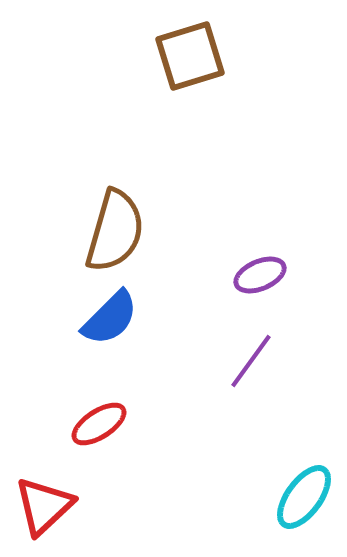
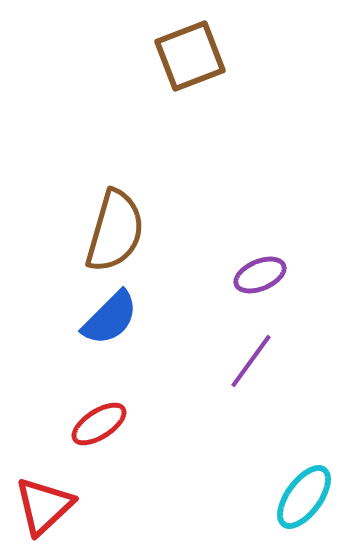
brown square: rotated 4 degrees counterclockwise
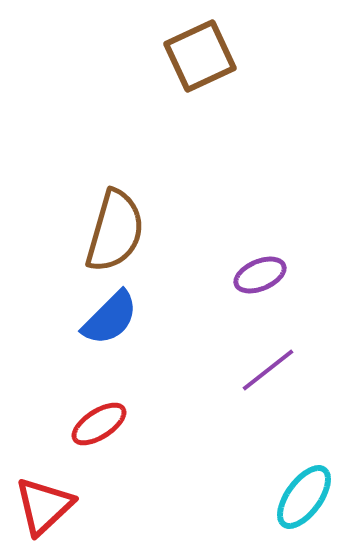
brown square: moved 10 px right; rotated 4 degrees counterclockwise
purple line: moved 17 px right, 9 px down; rotated 16 degrees clockwise
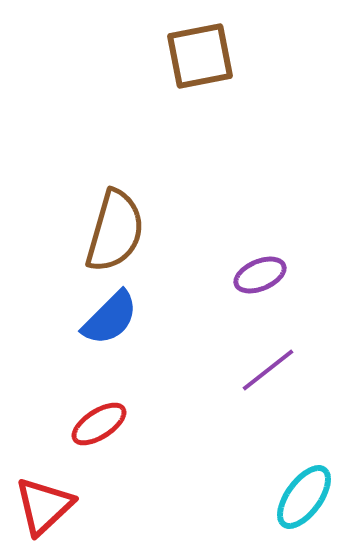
brown square: rotated 14 degrees clockwise
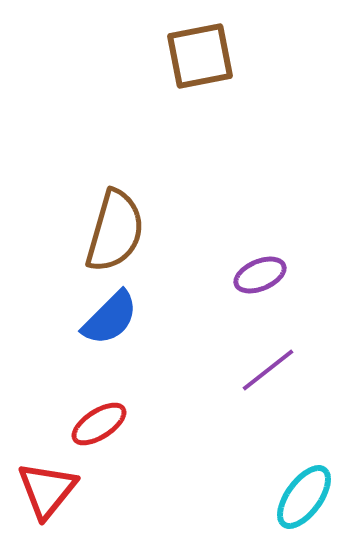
red triangle: moved 3 px right, 16 px up; rotated 8 degrees counterclockwise
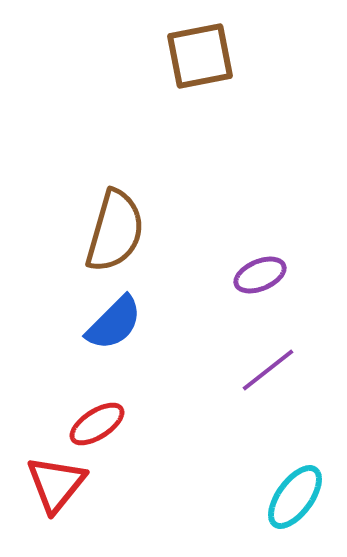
blue semicircle: moved 4 px right, 5 px down
red ellipse: moved 2 px left
red triangle: moved 9 px right, 6 px up
cyan ellipse: moved 9 px left
